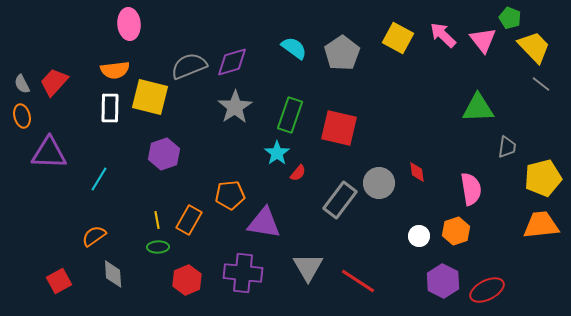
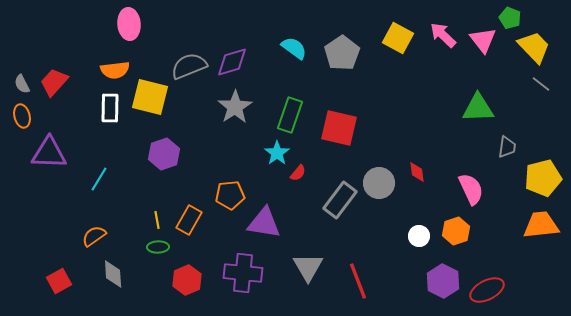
pink semicircle at (471, 189): rotated 16 degrees counterclockwise
red line at (358, 281): rotated 36 degrees clockwise
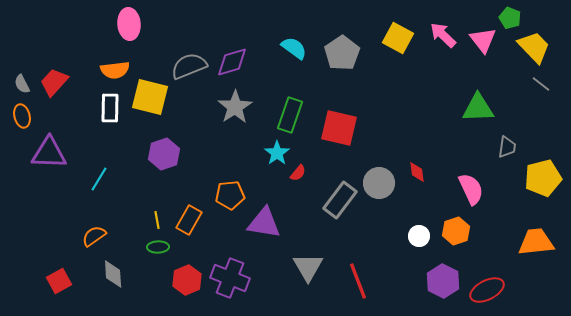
orange trapezoid at (541, 225): moved 5 px left, 17 px down
purple cross at (243, 273): moved 13 px left, 5 px down; rotated 15 degrees clockwise
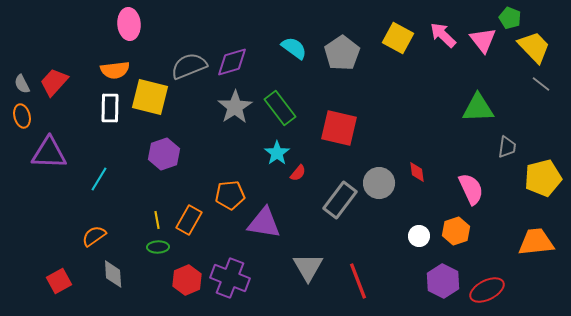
green rectangle at (290, 115): moved 10 px left, 7 px up; rotated 56 degrees counterclockwise
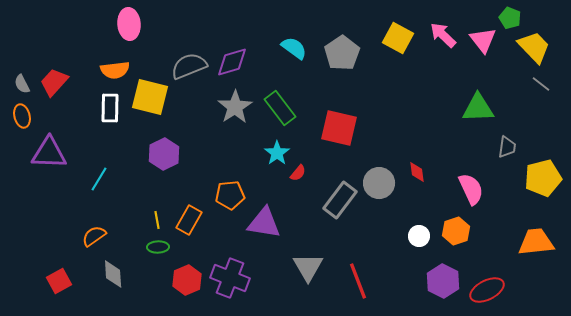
purple hexagon at (164, 154): rotated 8 degrees counterclockwise
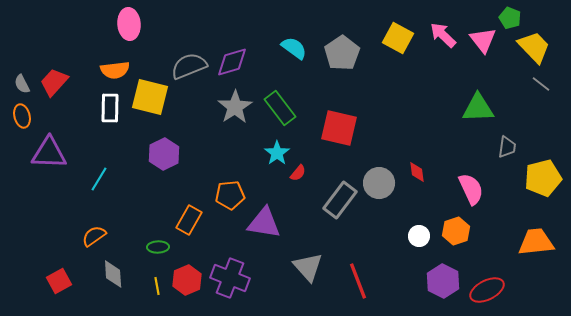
yellow line at (157, 220): moved 66 px down
gray triangle at (308, 267): rotated 12 degrees counterclockwise
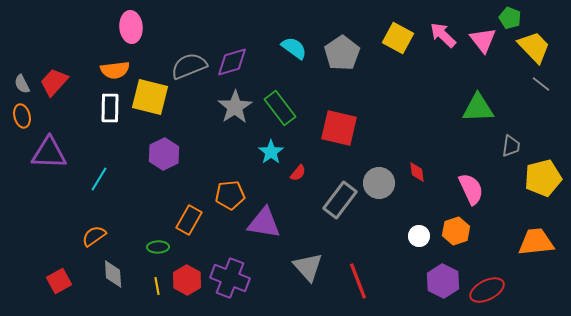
pink ellipse at (129, 24): moved 2 px right, 3 px down
gray trapezoid at (507, 147): moved 4 px right, 1 px up
cyan star at (277, 153): moved 6 px left, 1 px up
red hexagon at (187, 280): rotated 8 degrees counterclockwise
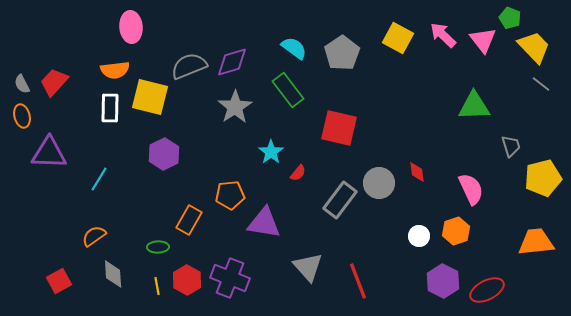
green rectangle at (280, 108): moved 8 px right, 18 px up
green triangle at (478, 108): moved 4 px left, 2 px up
gray trapezoid at (511, 146): rotated 25 degrees counterclockwise
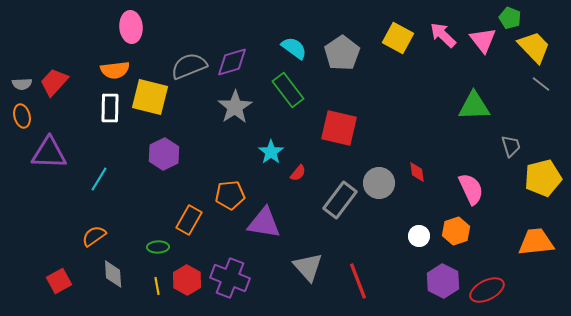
gray semicircle at (22, 84): rotated 66 degrees counterclockwise
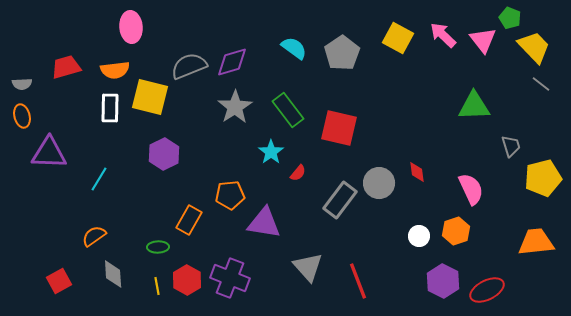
red trapezoid at (54, 82): moved 12 px right, 15 px up; rotated 32 degrees clockwise
green rectangle at (288, 90): moved 20 px down
